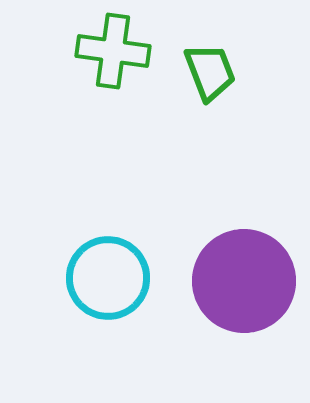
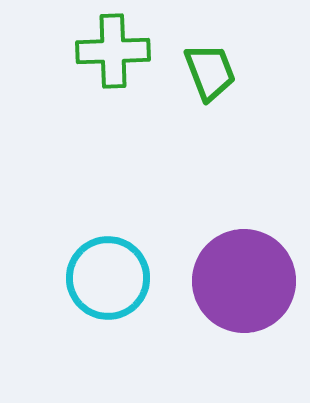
green cross: rotated 10 degrees counterclockwise
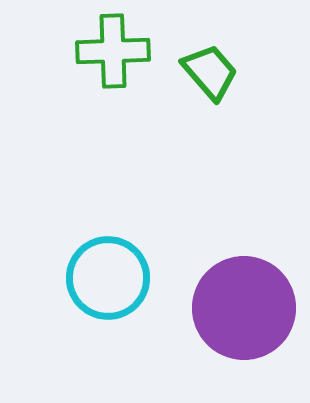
green trapezoid: rotated 20 degrees counterclockwise
purple circle: moved 27 px down
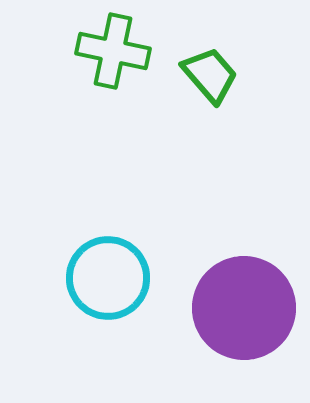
green cross: rotated 14 degrees clockwise
green trapezoid: moved 3 px down
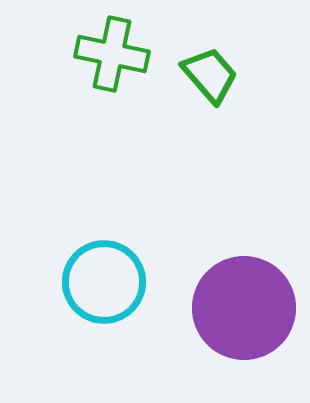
green cross: moved 1 px left, 3 px down
cyan circle: moved 4 px left, 4 px down
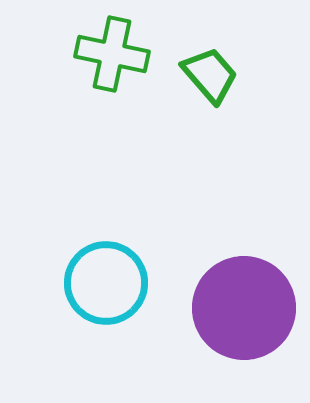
cyan circle: moved 2 px right, 1 px down
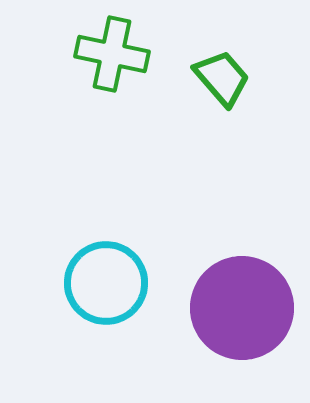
green trapezoid: moved 12 px right, 3 px down
purple circle: moved 2 px left
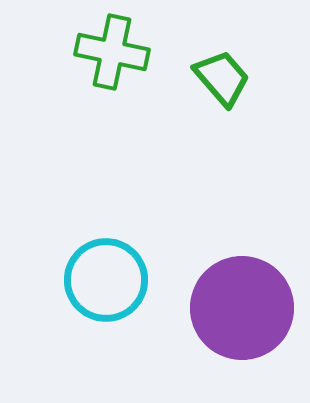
green cross: moved 2 px up
cyan circle: moved 3 px up
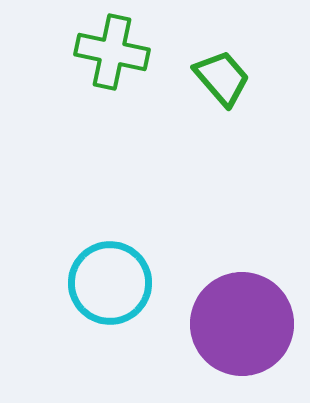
cyan circle: moved 4 px right, 3 px down
purple circle: moved 16 px down
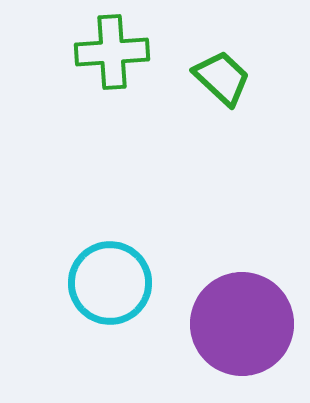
green cross: rotated 16 degrees counterclockwise
green trapezoid: rotated 6 degrees counterclockwise
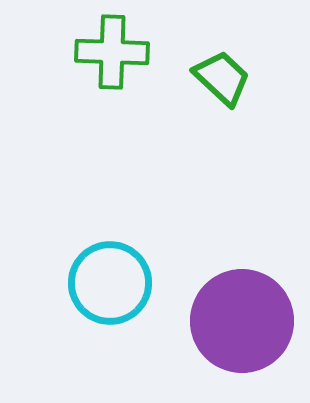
green cross: rotated 6 degrees clockwise
purple circle: moved 3 px up
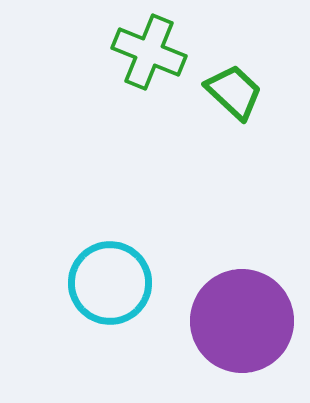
green cross: moved 37 px right; rotated 20 degrees clockwise
green trapezoid: moved 12 px right, 14 px down
